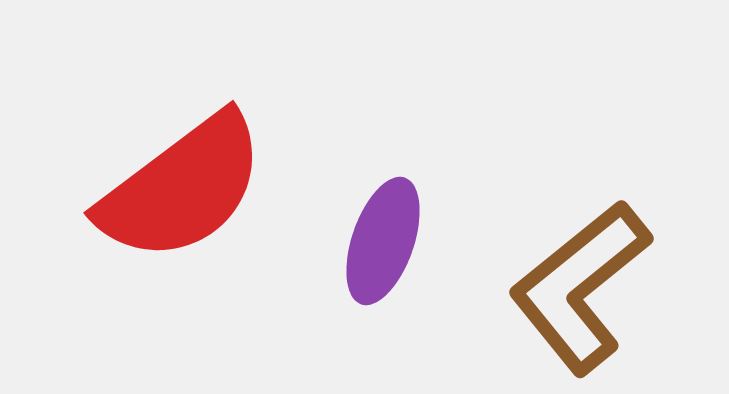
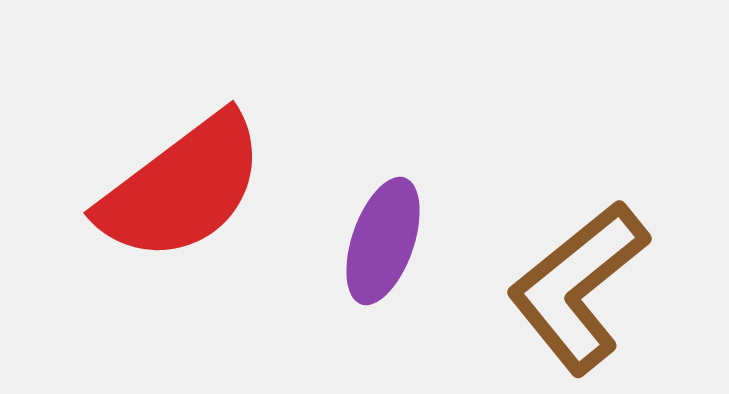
brown L-shape: moved 2 px left
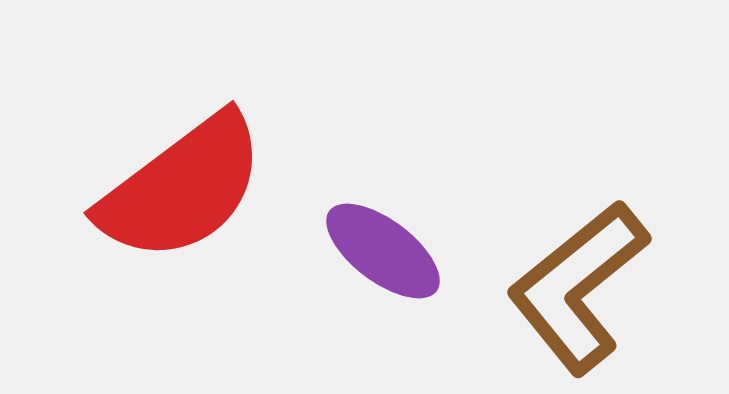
purple ellipse: moved 10 px down; rotated 72 degrees counterclockwise
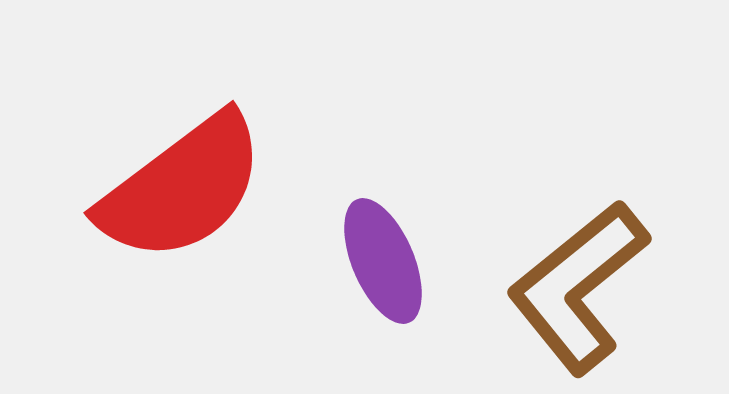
purple ellipse: moved 10 px down; rotated 30 degrees clockwise
